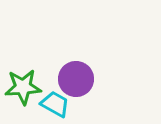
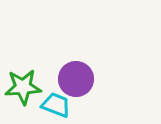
cyan trapezoid: moved 1 px right, 1 px down; rotated 8 degrees counterclockwise
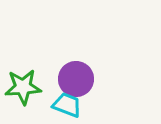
cyan trapezoid: moved 11 px right
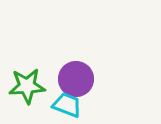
green star: moved 4 px right, 1 px up
